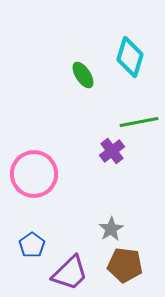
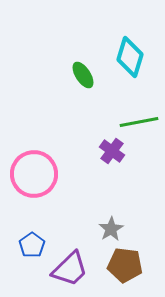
purple cross: rotated 15 degrees counterclockwise
purple trapezoid: moved 4 px up
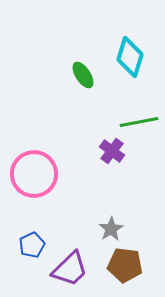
blue pentagon: rotated 10 degrees clockwise
